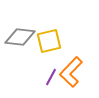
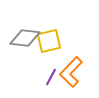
gray diamond: moved 5 px right, 1 px down
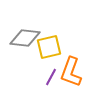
yellow square: moved 6 px down
orange L-shape: rotated 24 degrees counterclockwise
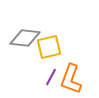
orange L-shape: moved 7 px down
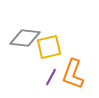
orange L-shape: moved 2 px right, 5 px up
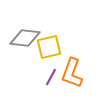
orange L-shape: moved 1 px left, 1 px up
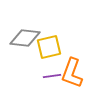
purple line: moved 1 px right, 1 px up; rotated 54 degrees clockwise
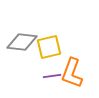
gray diamond: moved 3 px left, 4 px down
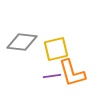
yellow square: moved 7 px right, 2 px down
orange L-shape: rotated 36 degrees counterclockwise
